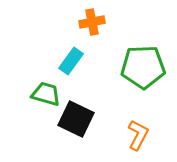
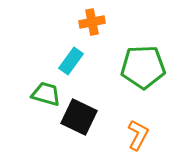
black square: moved 3 px right, 2 px up
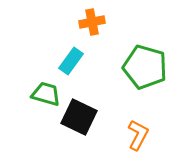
green pentagon: moved 2 px right; rotated 18 degrees clockwise
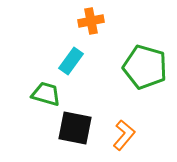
orange cross: moved 1 px left, 1 px up
black square: moved 4 px left, 11 px down; rotated 15 degrees counterclockwise
orange L-shape: moved 14 px left; rotated 12 degrees clockwise
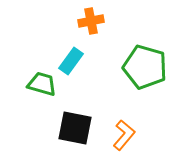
green trapezoid: moved 4 px left, 10 px up
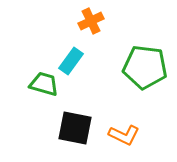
orange cross: rotated 15 degrees counterclockwise
green pentagon: rotated 9 degrees counterclockwise
green trapezoid: moved 2 px right
orange L-shape: rotated 76 degrees clockwise
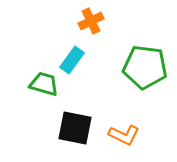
cyan rectangle: moved 1 px right, 1 px up
